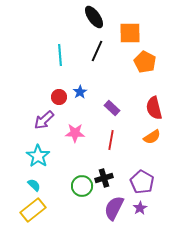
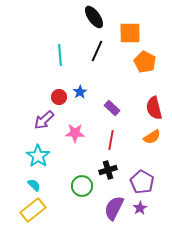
black cross: moved 4 px right, 8 px up
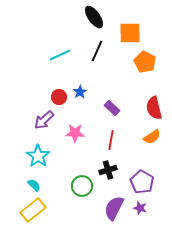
cyan line: rotated 70 degrees clockwise
purple star: rotated 24 degrees counterclockwise
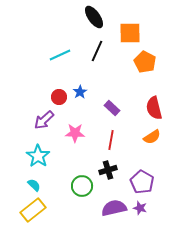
purple semicircle: rotated 50 degrees clockwise
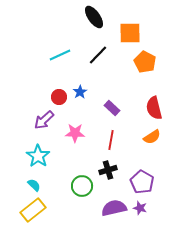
black line: moved 1 px right, 4 px down; rotated 20 degrees clockwise
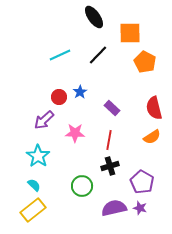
red line: moved 2 px left
black cross: moved 2 px right, 4 px up
